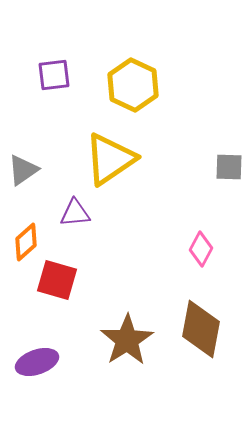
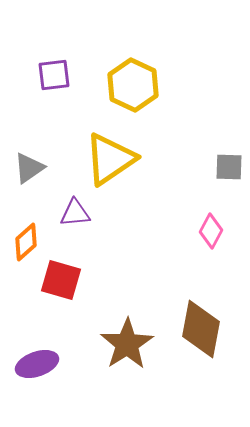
gray triangle: moved 6 px right, 2 px up
pink diamond: moved 10 px right, 18 px up
red square: moved 4 px right
brown star: moved 4 px down
purple ellipse: moved 2 px down
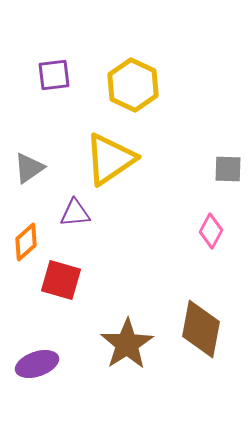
gray square: moved 1 px left, 2 px down
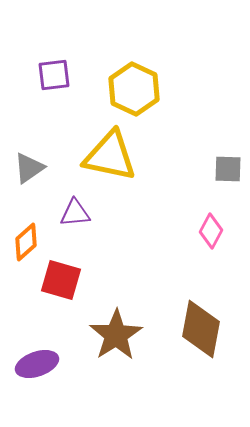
yellow hexagon: moved 1 px right, 4 px down
yellow triangle: moved 3 px up; rotated 46 degrees clockwise
brown star: moved 11 px left, 9 px up
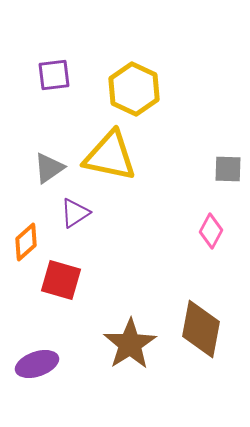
gray triangle: moved 20 px right
purple triangle: rotated 28 degrees counterclockwise
brown star: moved 14 px right, 9 px down
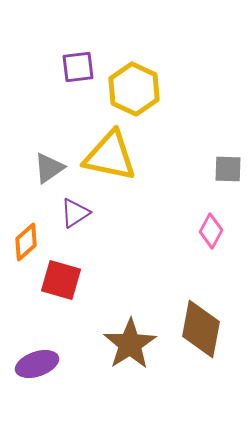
purple square: moved 24 px right, 8 px up
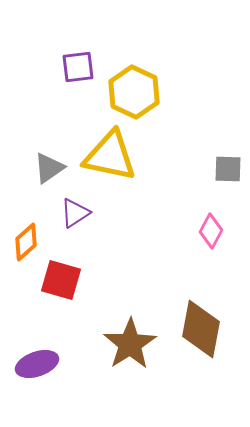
yellow hexagon: moved 3 px down
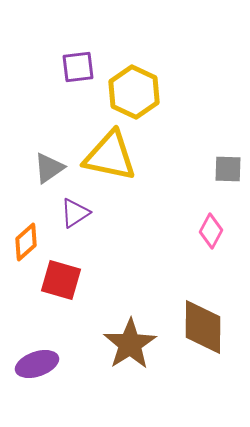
brown diamond: moved 2 px right, 2 px up; rotated 10 degrees counterclockwise
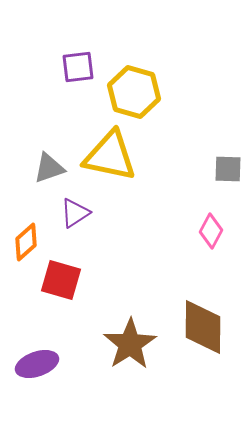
yellow hexagon: rotated 9 degrees counterclockwise
gray triangle: rotated 16 degrees clockwise
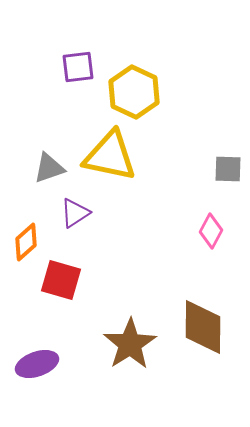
yellow hexagon: rotated 9 degrees clockwise
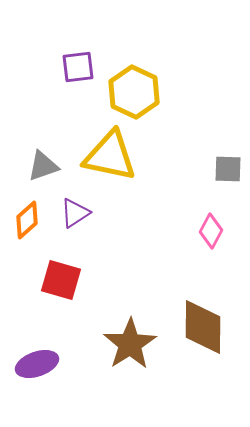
gray triangle: moved 6 px left, 2 px up
orange diamond: moved 1 px right, 22 px up
